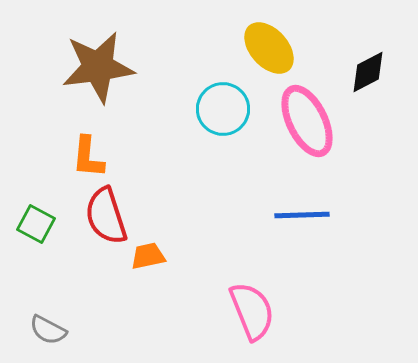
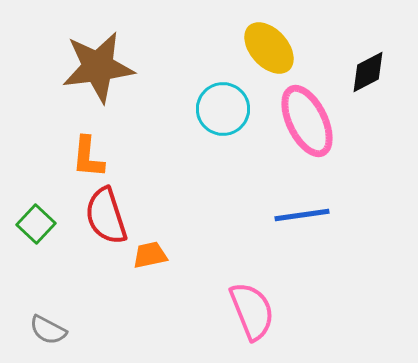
blue line: rotated 6 degrees counterclockwise
green square: rotated 15 degrees clockwise
orange trapezoid: moved 2 px right, 1 px up
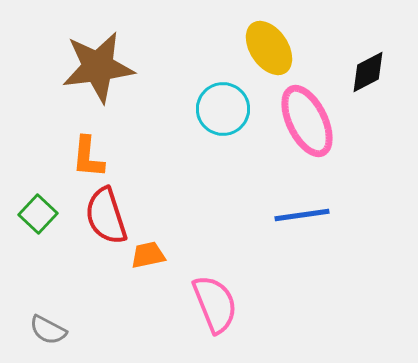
yellow ellipse: rotated 8 degrees clockwise
green square: moved 2 px right, 10 px up
orange trapezoid: moved 2 px left
pink semicircle: moved 37 px left, 7 px up
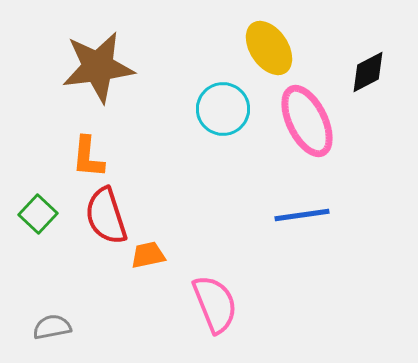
gray semicircle: moved 4 px right, 3 px up; rotated 141 degrees clockwise
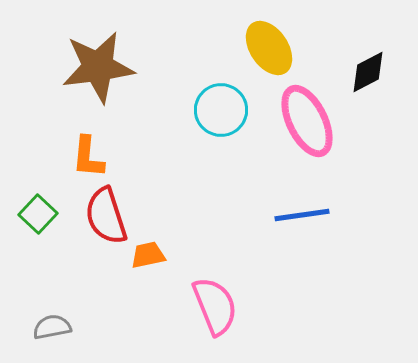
cyan circle: moved 2 px left, 1 px down
pink semicircle: moved 2 px down
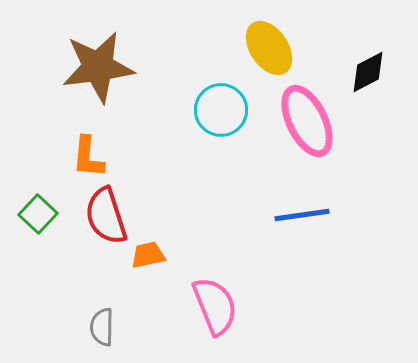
gray semicircle: moved 50 px right; rotated 78 degrees counterclockwise
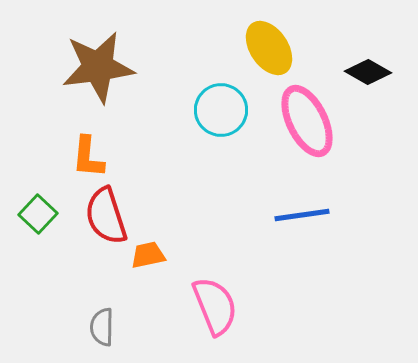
black diamond: rotated 57 degrees clockwise
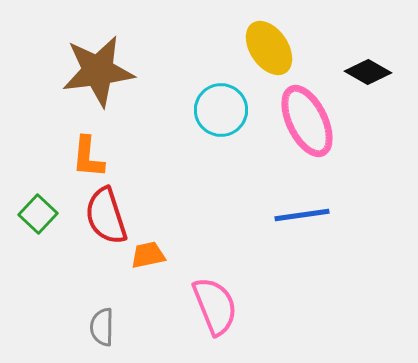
brown star: moved 4 px down
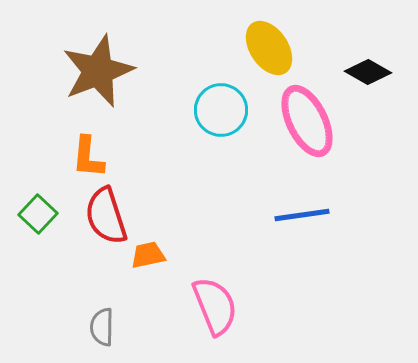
brown star: rotated 14 degrees counterclockwise
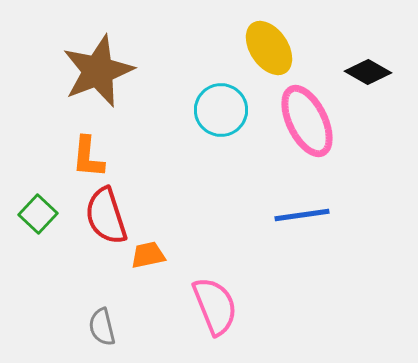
gray semicircle: rotated 15 degrees counterclockwise
